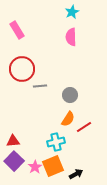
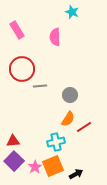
cyan star: rotated 24 degrees counterclockwise
pink semicircle: moved 16 px left
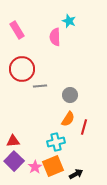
cyan star: moved 3 px left, 9 px down
red line: rotated 42 degrees counterclockwise
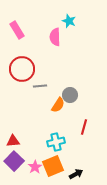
orange semicircle: moved 10 px left, 14 px up
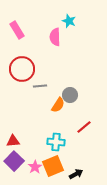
red line: rotated 35 degrees clockwise
cyan cross: rotated 18 degrees clockwise
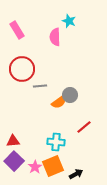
orange semicircle: moved 1 px right, 3 px up; rotated 21 degrees clockwise
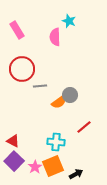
red triangle: rotated 32 degrees clockwise
